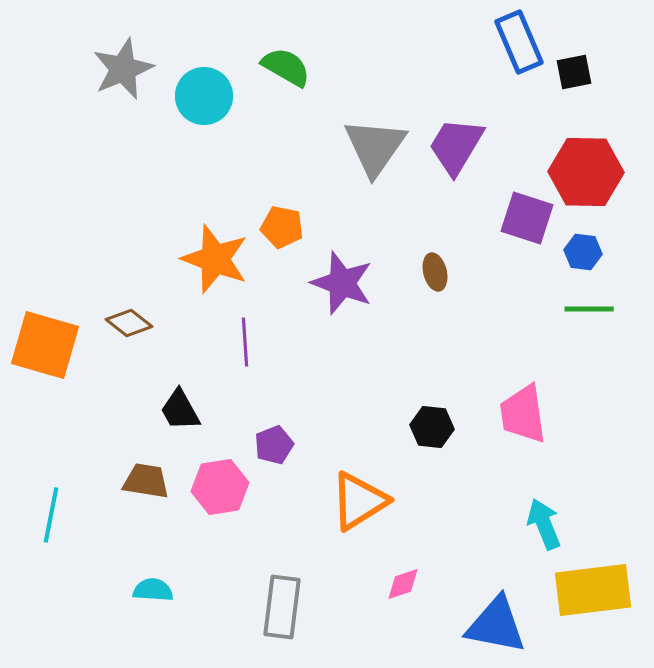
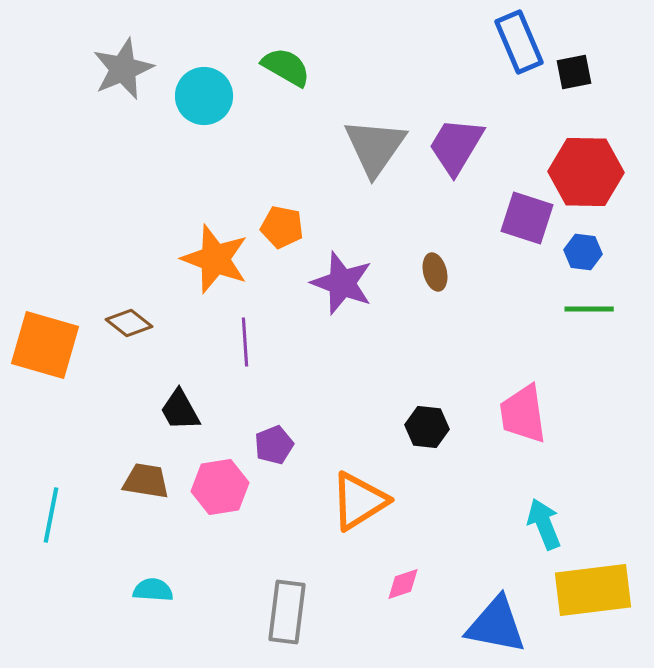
black hexagon: moved 5 px left
gray rectangle: moved 5 px right, 5 px down
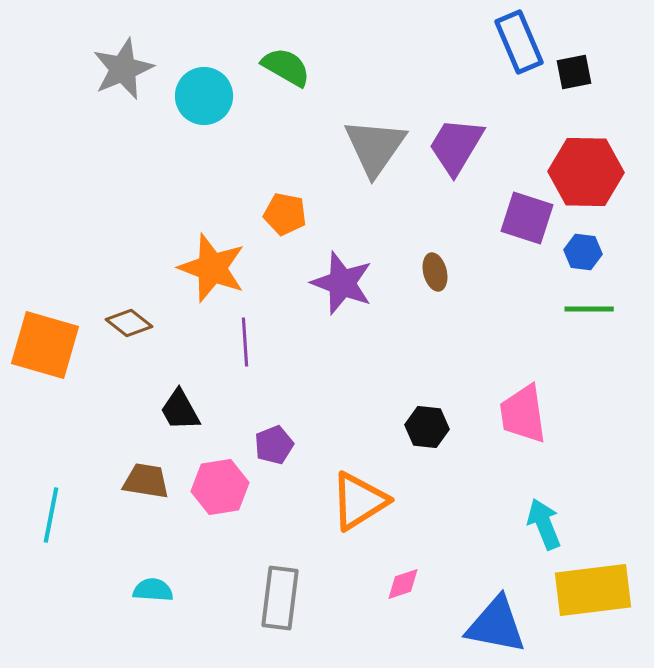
orange pentagon: moved 3 px right, 13 px up
orange star: moved 3 px left, 9 px down
gray rectangle: moved 7 px left, 14 px up
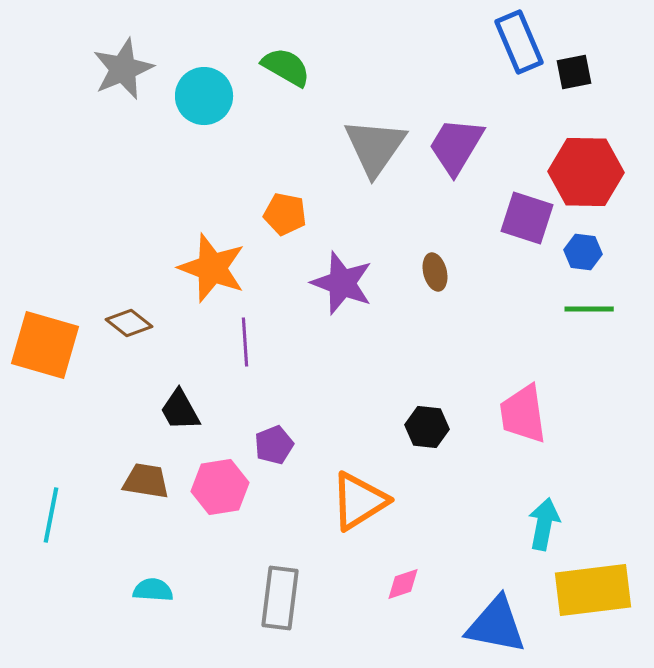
cyan arrow: rotated 33 degrees clockwise
